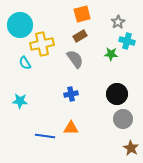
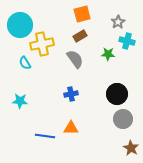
green star: moved 3 px left
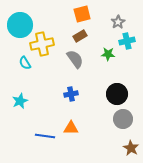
cyan cross: rotated 28 degrees counterclockwise
cyan star: rotated 28 degrees counterclockwise
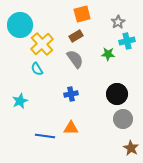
brown rectangle: moved 4 px left
yellow cross: rotated 30 degrees counterclockwise
cyan semicircle: moved 12 px right, 6 px down
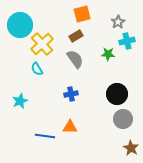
orange triangle: moved 1 px left, 1 px up
